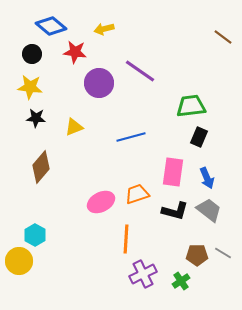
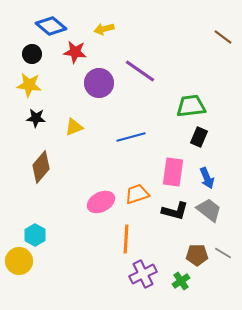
yellow star: moved 1 px left, 2 px up
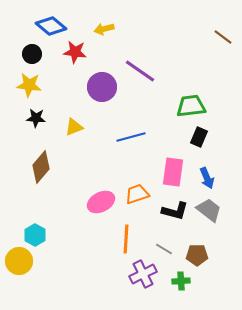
purple circle: moved 3 px right, 4 px down
gray line: moved 59 px left, 4 px up
green cross: rotated 30 degrees clockwise
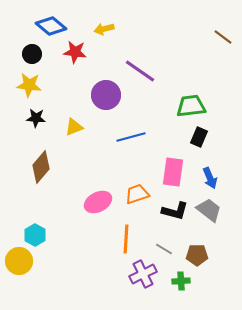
purple circle: moved 4 px right, 8 px down
blue arrow: moved 3 px right
pink ellipse: moved 3 px left
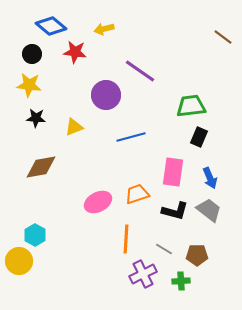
brown diamond: rotated 40 degrees clockwise
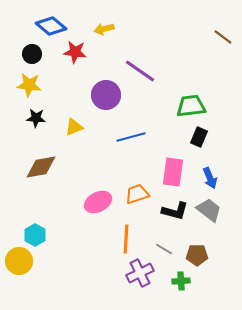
purple cross: moved 3 px left, 1 px up
